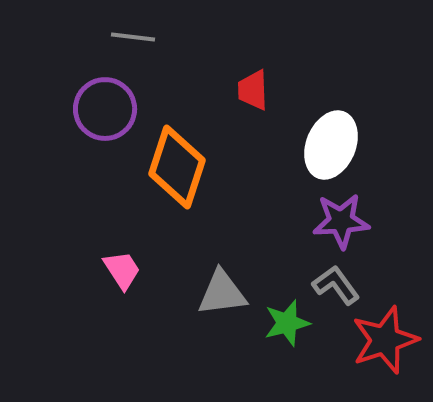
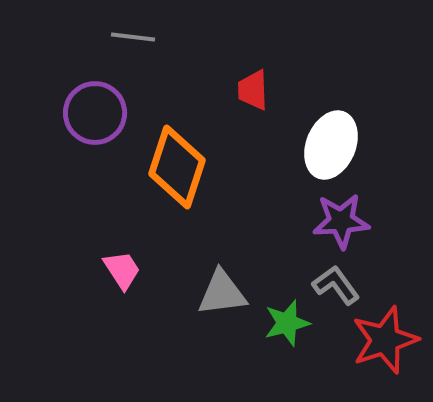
purple circle: moved 10 px left, 4 px down
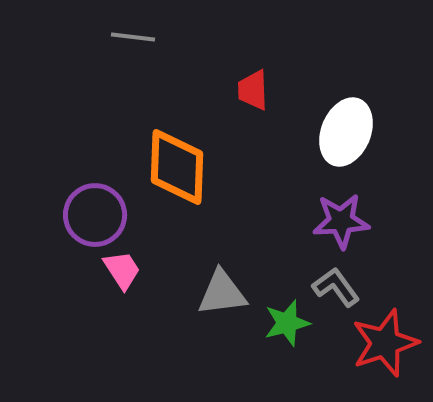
purple circle: moved 102 px down
white ellipse: moved 15 px right, 13 px up
orange diamond: rotated 16 degrees counterclockwise
gray L-shape: moved 2 px down
red star: moved 3 px down
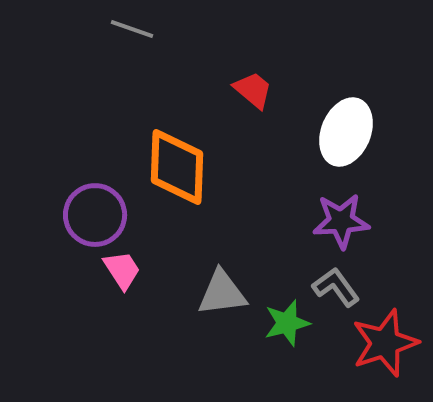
gray line: moved 1 px left, 8 px up; rotated 12 degrees clockwise
red trapezoid: rotated 132 degrees clockwise
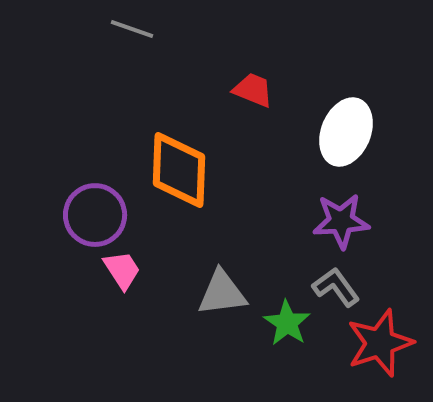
red trapezoid: rotated 18 degrees counterclockwise
orange diamond: moved 2 px right, 3 px down
green star: rotated 24 degrees counterclockwise
red star: moved 5 px left
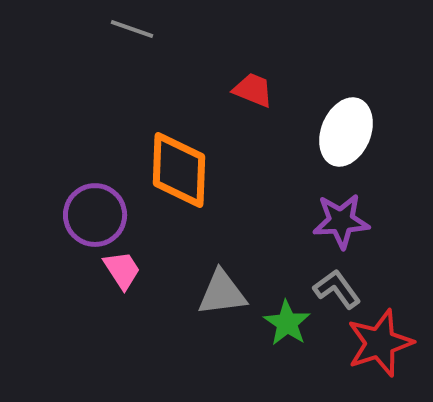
gray L-shape: moved 1 px right, 2 px down
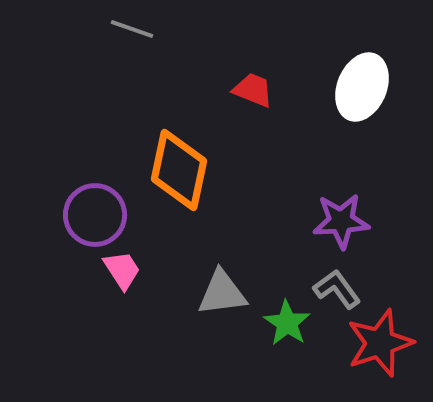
white ellipse: moved 16 px right, 45 px up
orange diamond: rotated 10 degrees clockwise
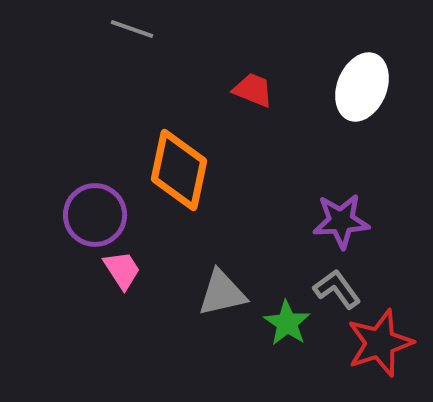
gray triangle: rotated 6 degrees counterclockwise
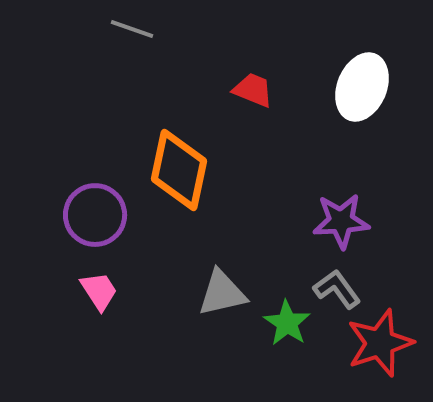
pink trapezoid: moved 23 px left, 21 px down
